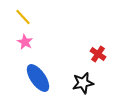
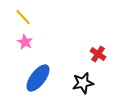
blue ellipse: rotated 72 degrees clockwise
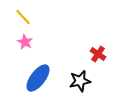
black star: moved 3 px left, 2 px up
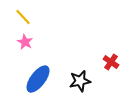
red cross: moved 13 px right, 8 px down
blue ellipse: moved 1 px down
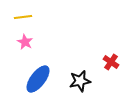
yellow line: rotated 54 degrees counterclockwise
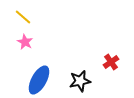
yellow line: rotated 48 degrees clockwise
red cross: rotated 21 degrees clockwise
blue ellipse: moved 1 px right, 1 px down; rotated 8 degrees counterclockwise
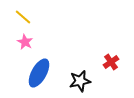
blue ellipse: moved 7 px up
